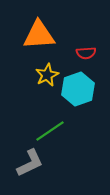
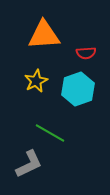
orange triangle: moved 5 px right
yellow star: moved 11 px left, 6 px down
green line: moved 2 px down; rotated 64 degrees clockwise
gray L-shape: moved 1 px left, 1 px down
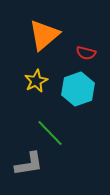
orange triangle: rotated 36 degrees counterclockwise
red semicircle: rotated 18 degrees clockwise
green line: rotated 16 degrees clockwise
gray L-shape: rotated 16 degrees clockwise
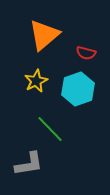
green line: moved 4 px up
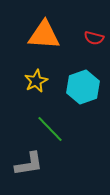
orange triangle: rotated 44 degrees clockwise
red semicircle: moved 8 px right, 15 px up
cyan hexagon: moved 5 px right, 2 px up
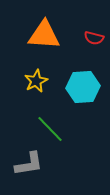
cyan hexagon: rotated 16 degrees clockwise
